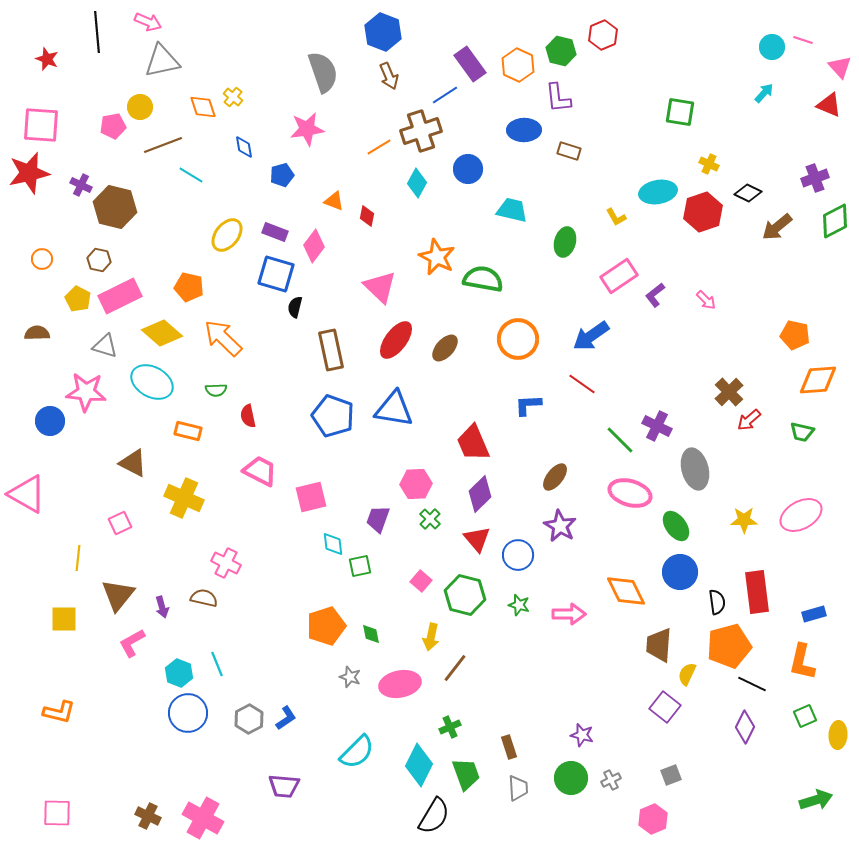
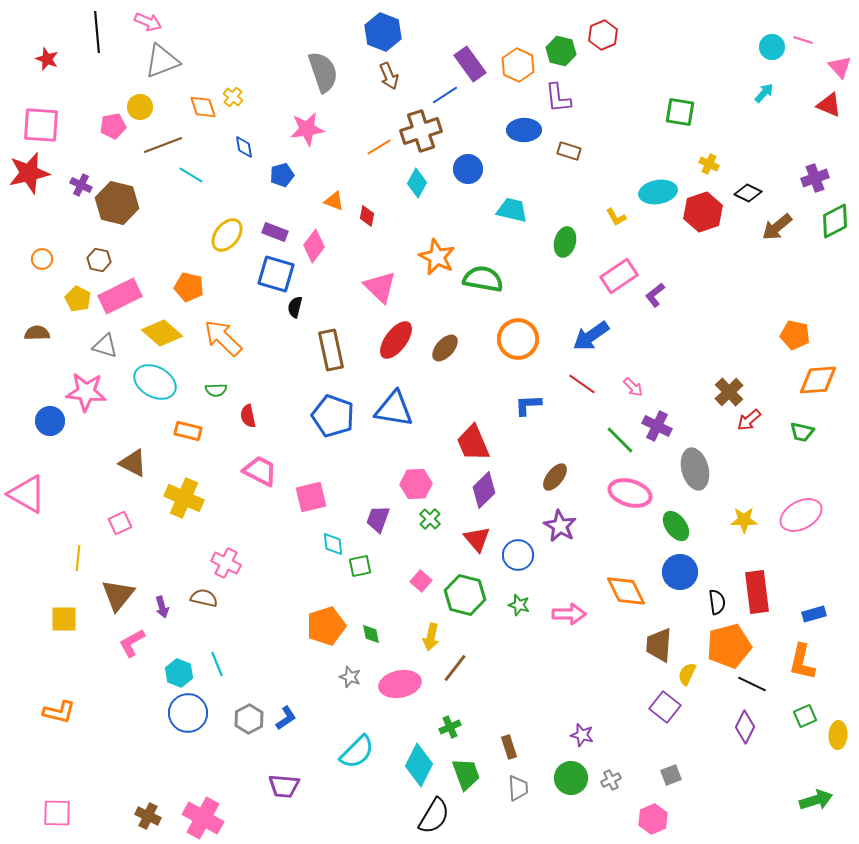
gray triangle at (162, 61): rotated 9 degrees counterclockwise
brown hexagon at (115, 207): moved 2 px right, 4 px up
pink arrow at (706, 300): moved 73 px left, 87 px down
cyan ellipse at (152, 382): moved 3 px right
purple diamond at (480, 494): moved 4 px right, 4 px up
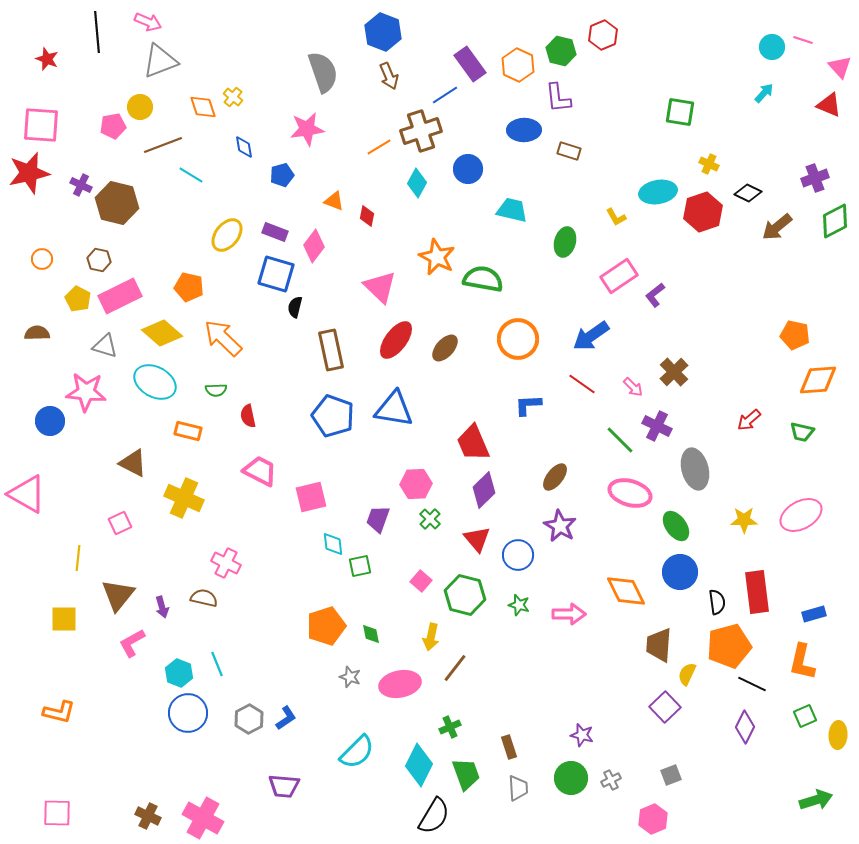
gray triangle at (162, 61): moved 2 px left
brown cross at (729, 392): moved 55 px left, 20 px up
purple square at (665, 707): rotated 8 degrees clockwise
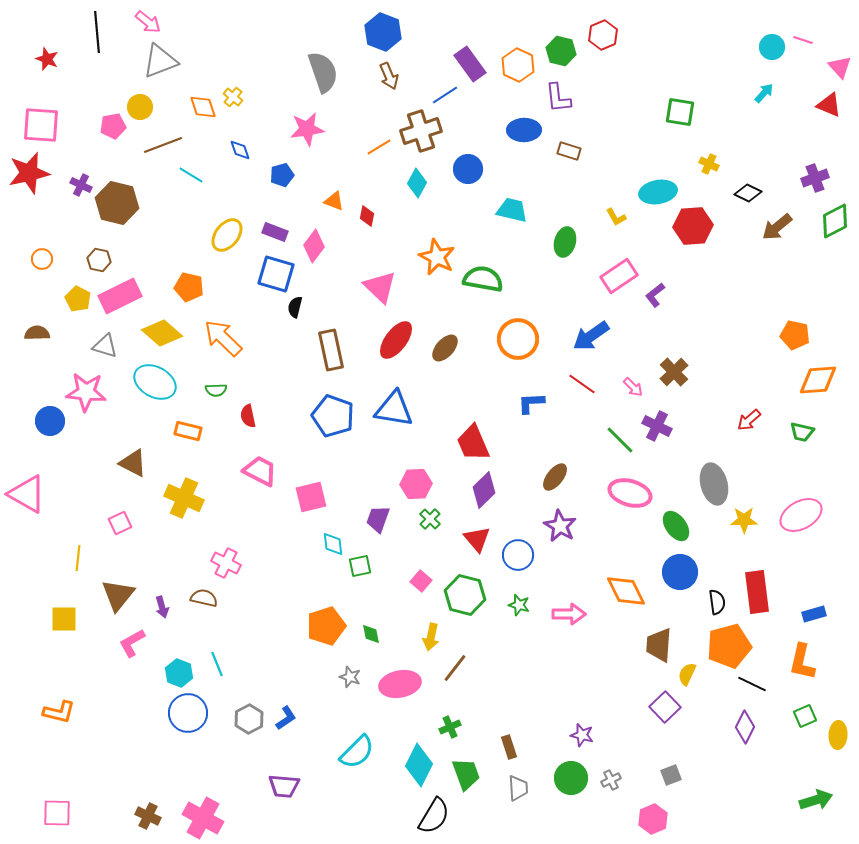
pink arrow at (148, 22): rotated 16 degrees clockwise
blue diamond at (244, 147): moved 4 px left, 3 px down; rotated 10 degrees counterclockwise
red hexagon at (703, 212): moved 10 px left, 14 px down; rotated 15 degrees clockwise
blue L-shape at (528, 405): moved 3 px right, 2 px up
gray ellipse at (695, 469): moved 19 px right, 15 px down
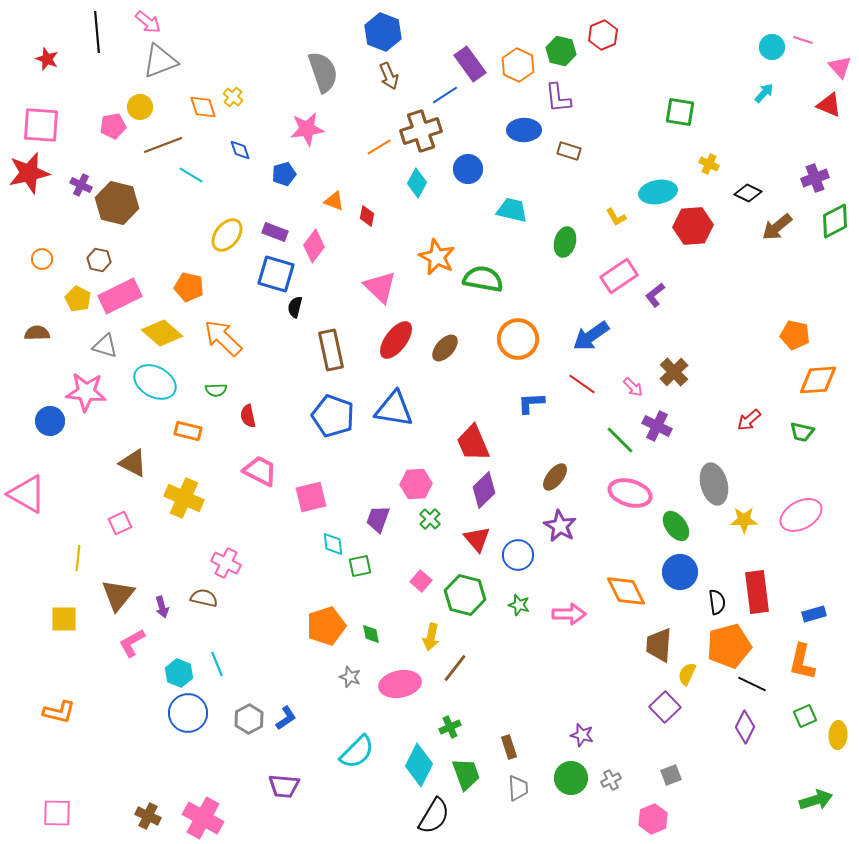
blue pentagon at (282, 175): moved 2 px right, 1 px up
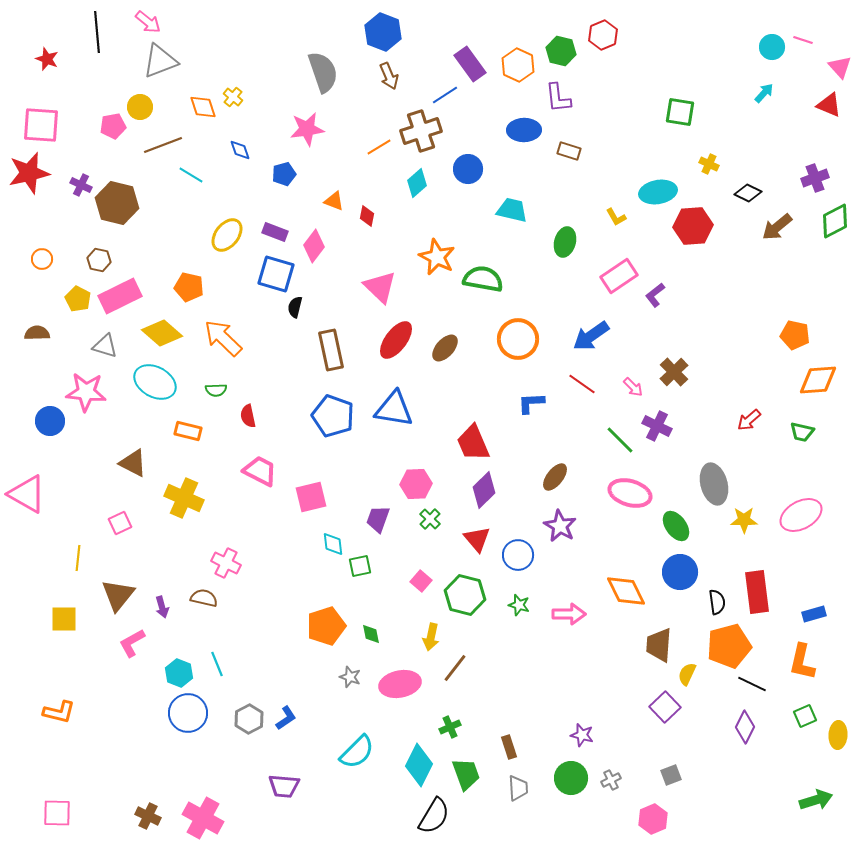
cyan diamond at (417, 183): rotated 20 degrees clockwise
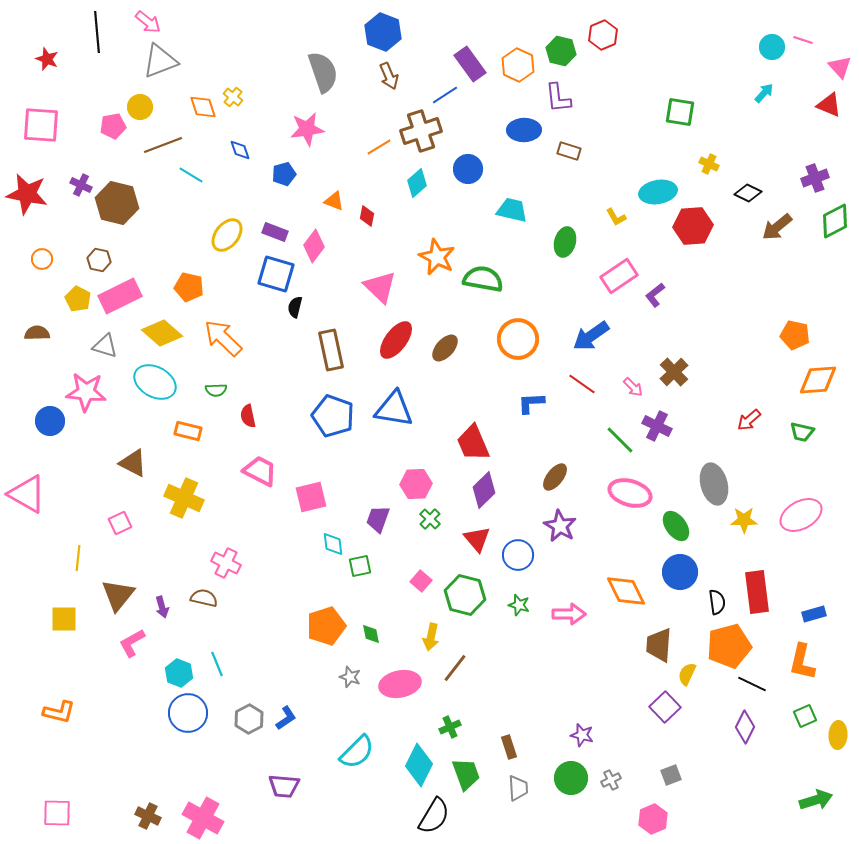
red star at (29, 173): moved 2 px left, 21 px down; rotated 24 degrees clockwise
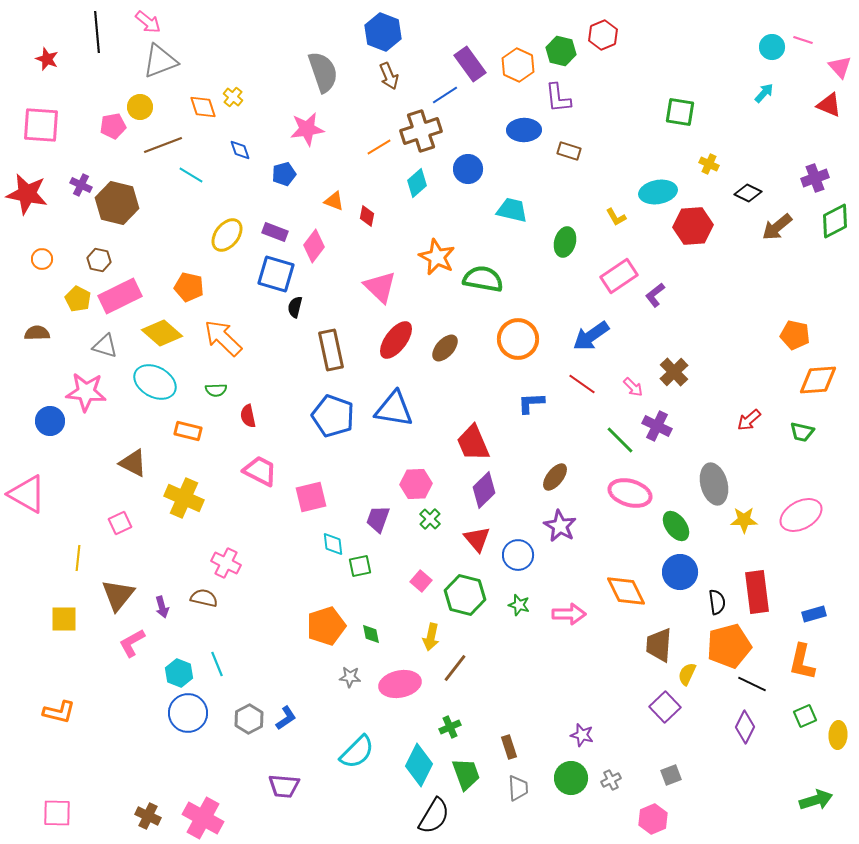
gray star at (350, 677): rotated 15 degrees counterclockwise
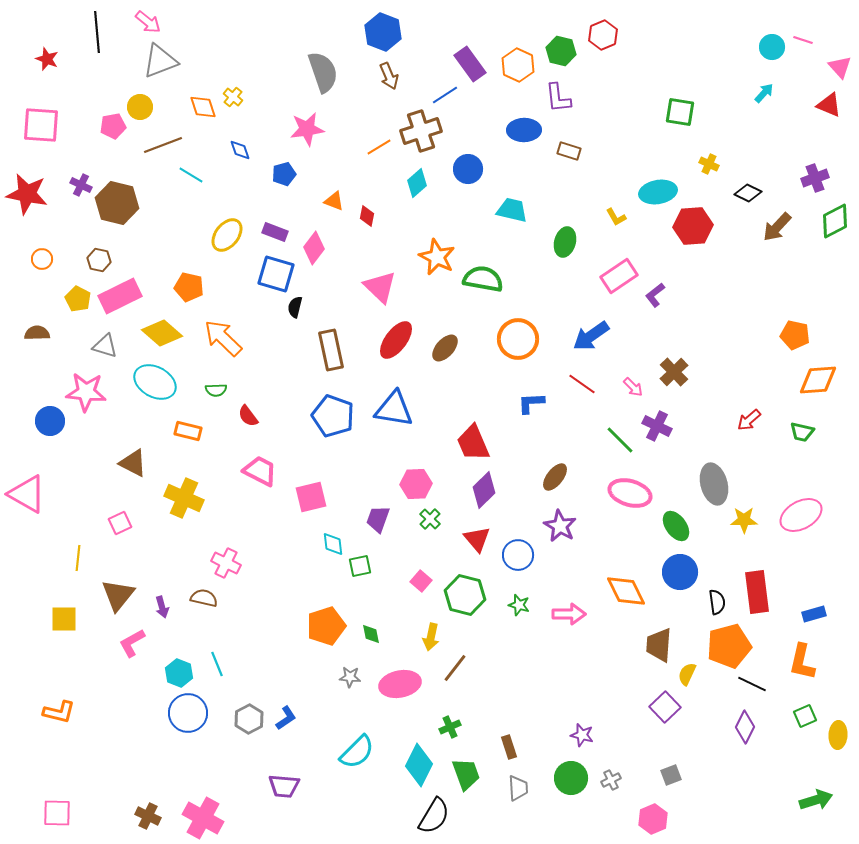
brown arrow at (777, 227): rotated 8 degrees counterclockwise
pink diamond at (314, 246): moved 2 px down
red semicircle at (248, 416): rotated 25 degrees counterclockwise
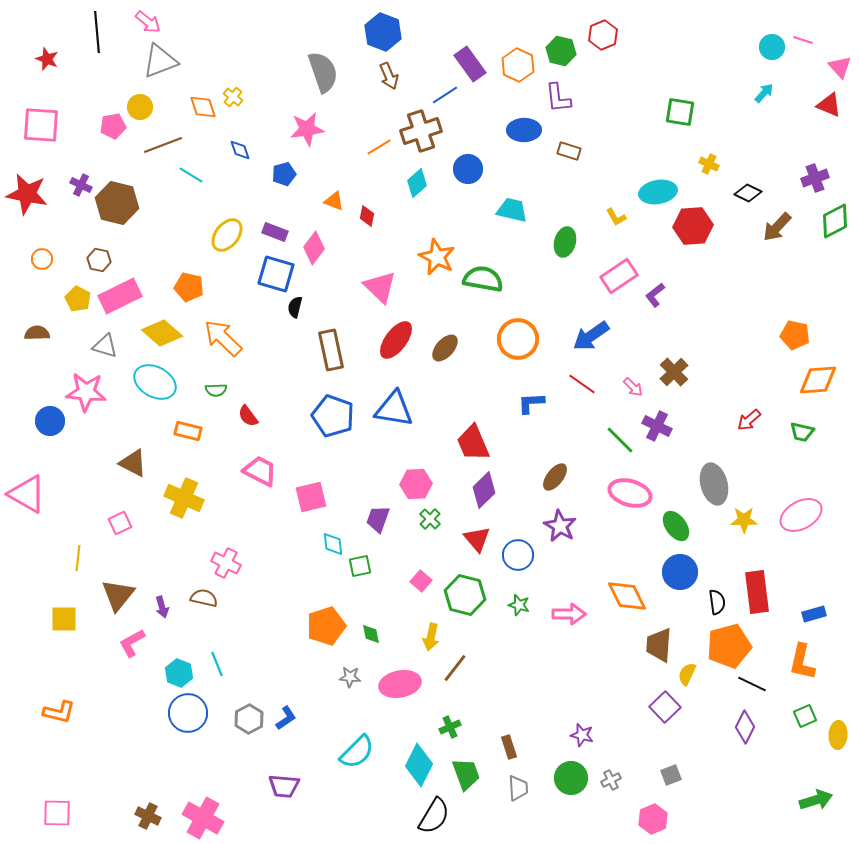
orange diamond at (626, 591): moved 1 px right, 5 px down
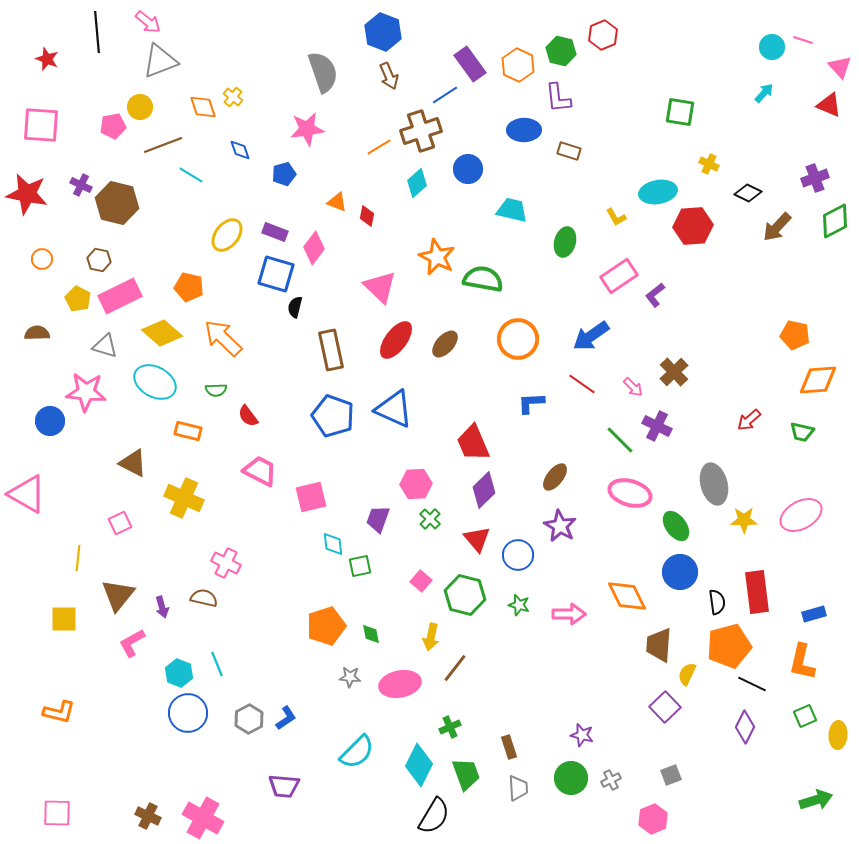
orange triangle at (334, 201): moved 3 px right, 1 px down
brown ellipse at (445, 348): moved 4 px up
blue triangle at (394, 409): rotated 15 degrees clockwise
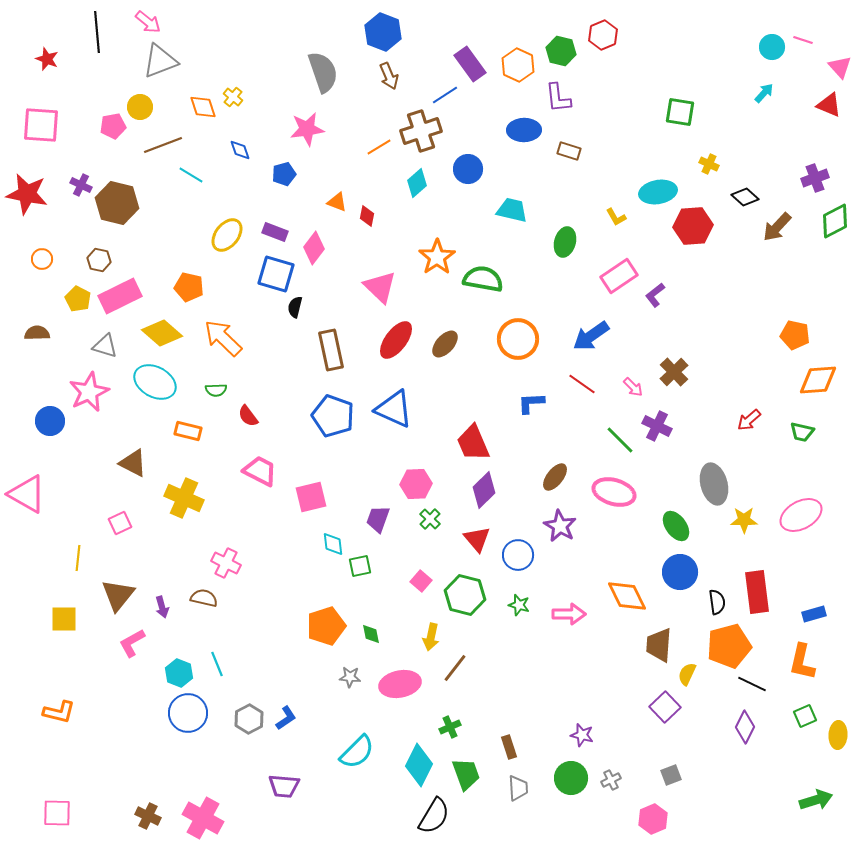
black diamond at (748, 193): moved 3 px left, 4 px down; rotated 16 degrees clockwise
orange star at (437, 257): rotated 12 degrees clockwise
pink star at (86, 392): moved 3 px right; rotated 30 degrees counterclockwise
pink ellipse at (630, 493): moved 16 px left, 1 px up
